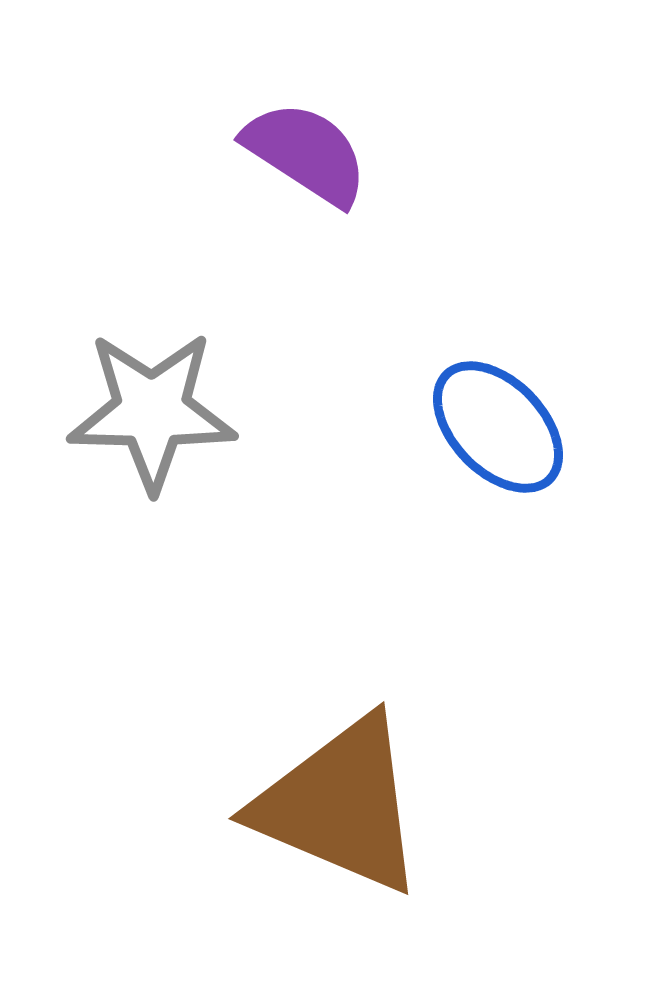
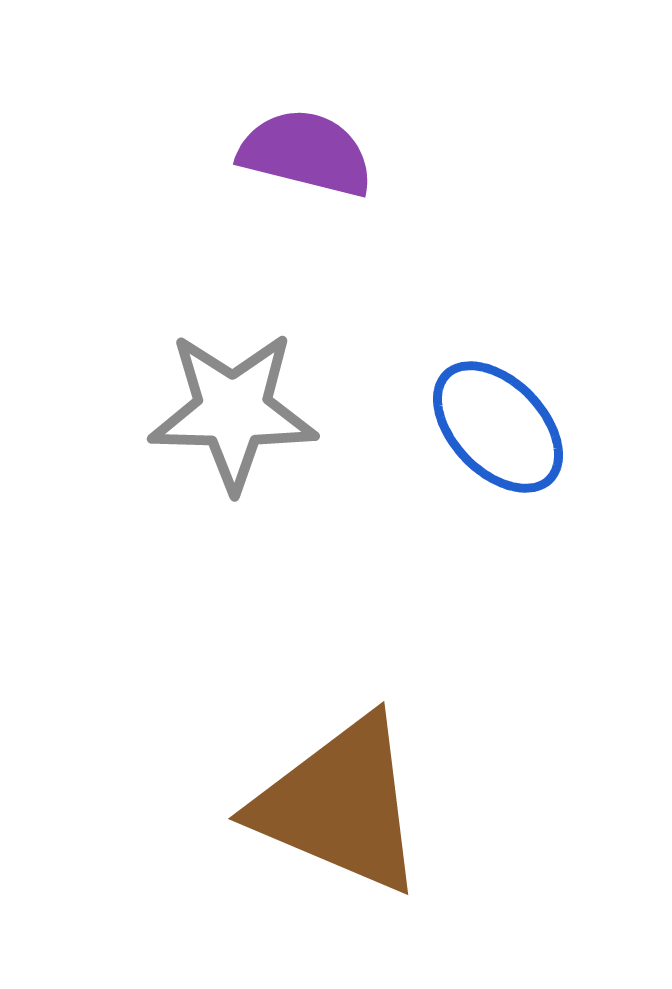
purple semicircle: rotated 19 degrees counterclockwise
gray star: moved 81 px right
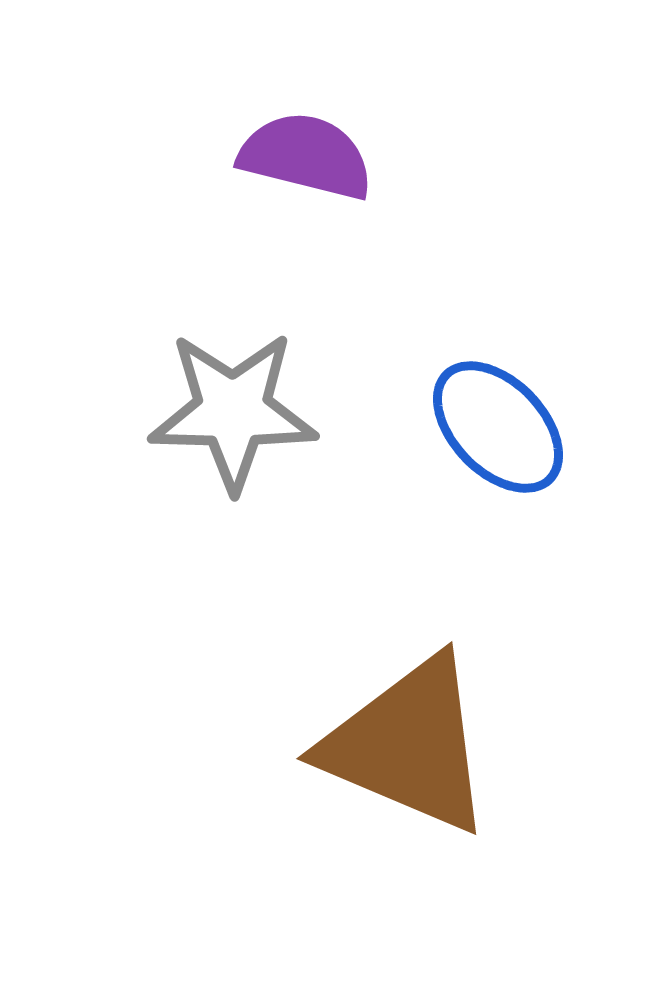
purple semicircle: moved 3 px down
brown triangle: moved 68 px right, 60 px up
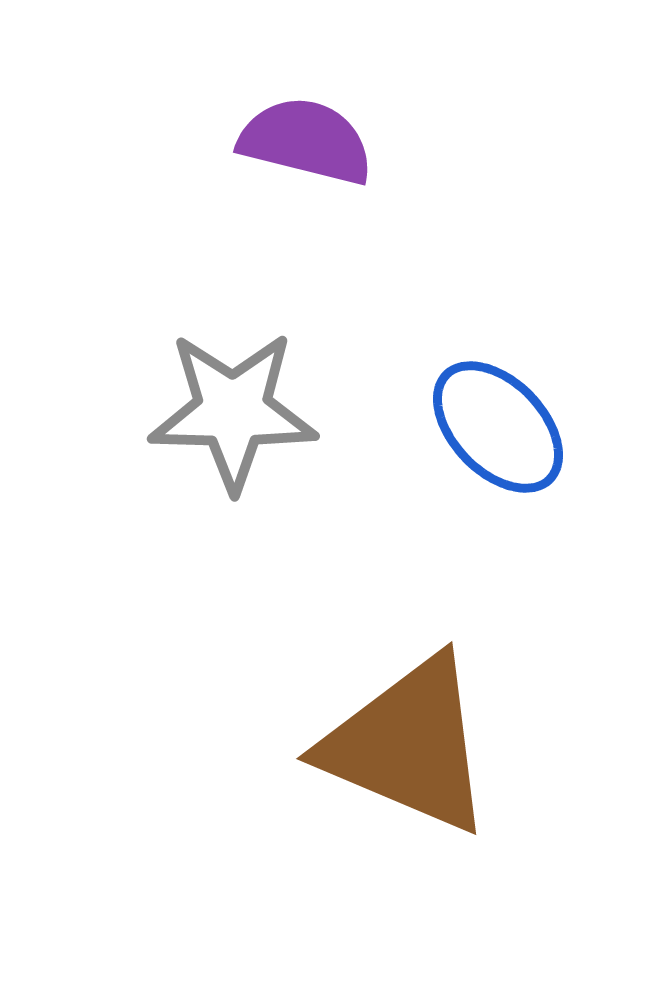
purple semicircle: moved 15 px up
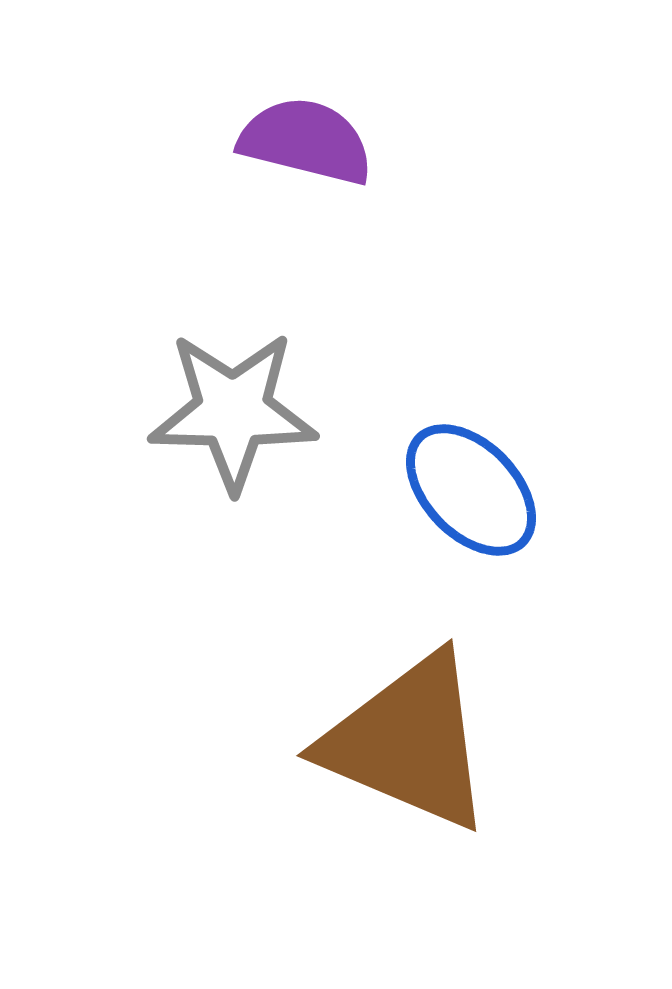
blue ellipse: moved 27 px left, 63 px down
brown triangle: moved 3 px up
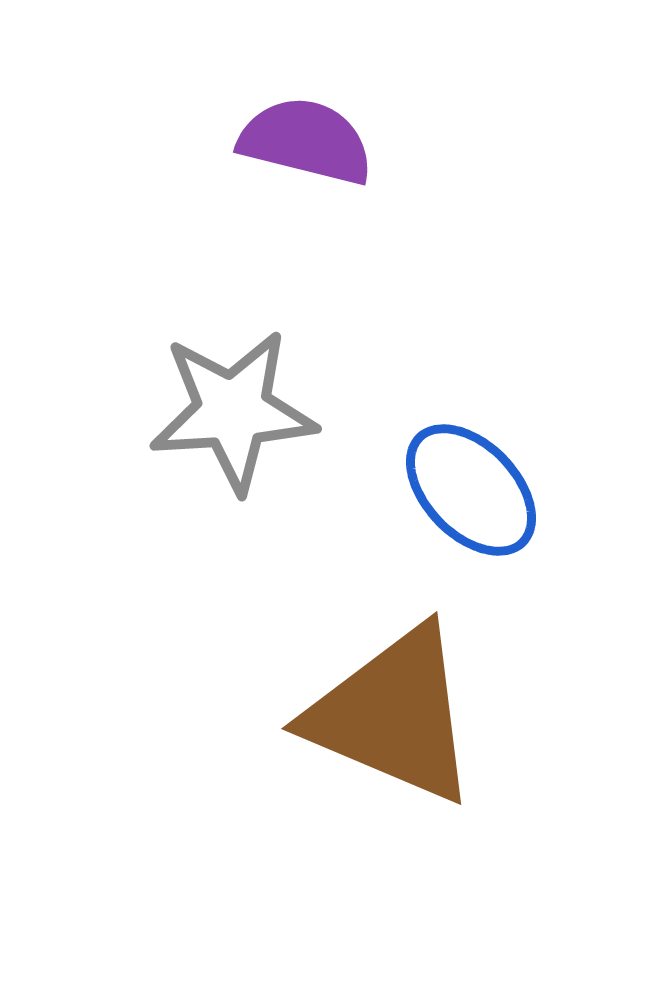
gray star: rotated 5 degrees counterclockwise
brown triangle: moved 15 px left, 27 px up
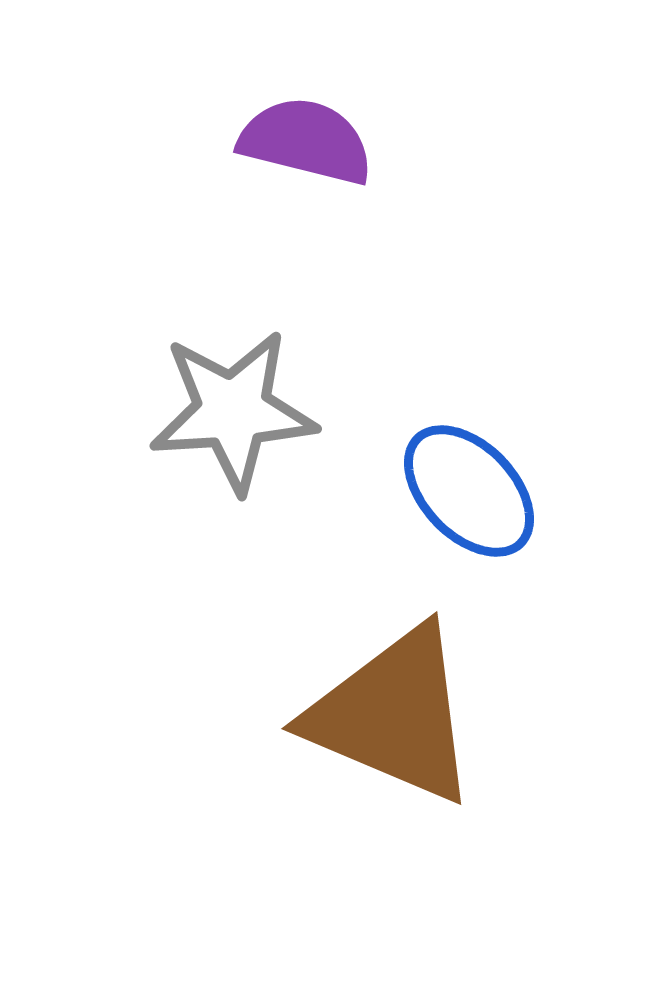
blue ellipse: moved 2 px left, 1 px down
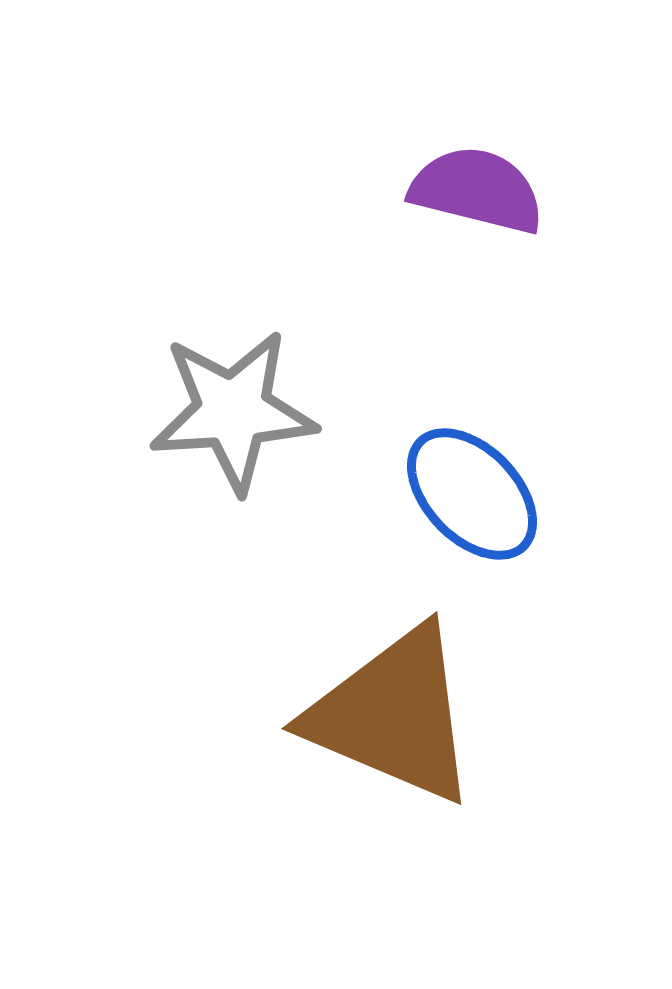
purple semicircle: moved 171 px right, 49 px down
blue ellipse: moved 3 px right, 3 px down
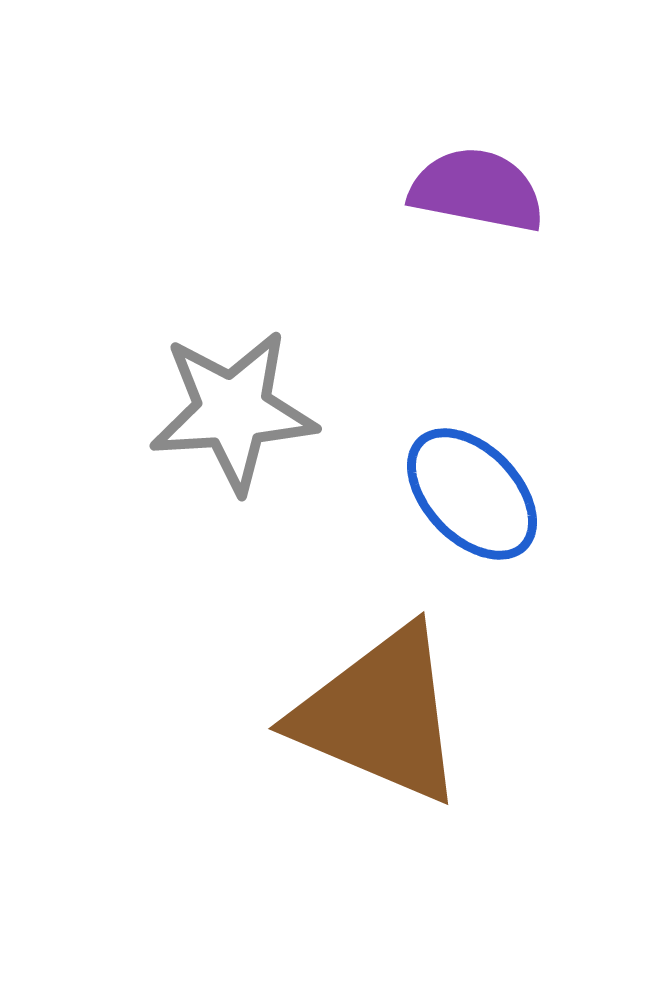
purple semicircle: rotated 3 degrees counterclockwise
brown triangle: moved 13 px left
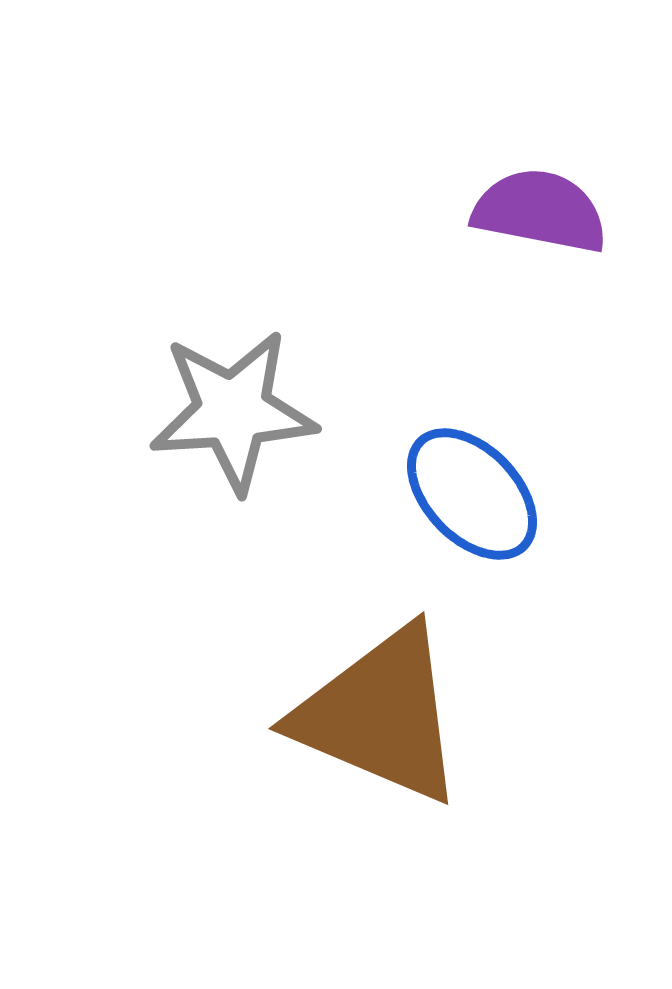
purple semicircle: moved 63 px right, 21 px down
